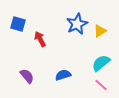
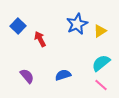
blue square: moved 2 px down; rotated 28 degrees clockwise
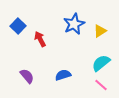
blue star: moved 3 px left
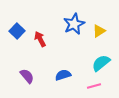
blue square: moved 1 px left, 5 px down
yellow triangle: moved 1 px left
pink line: moved 7 px left, 1 px down; rotated 56 degrees counterclockwise
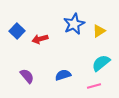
red arrow: rotated 77 degrees counterclockwise
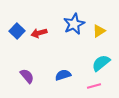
red arrow: moved 1 px left, 6 px up
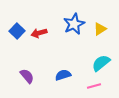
yellow triangle: moved 1 px right, 2 px up
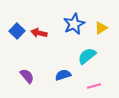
yellow triangle: moved 1 px right, 1 px up
red arrow: rotated 28 degrees clockwise
cyan semicircle: moved 14 px left, 7 px up
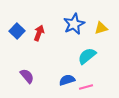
yellow triangle: rotated 16 degrees clockwise
red arrow: rotated 98 degrees clockwise
blue semicircle: moved 4 px right, 5 px down
pink line: moved 8 px left, 1 px down
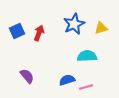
blue square: rotated 21 degrees clockwise
cyan semicircle: rotated 36 degrees clockwise
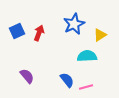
yellow triangle: moved 1 px left, 7 px down; rotated 16 degrees counterclockwise
blue semicircle: rotated 70 degrees clockwise
